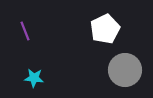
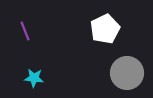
gray circle: moved 2 px right, 3 px down
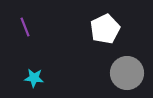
purple line: moved 4 px up
